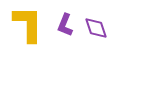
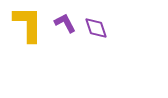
purple L-shape: moved 2 px up; rotated 130 degrees clockwise
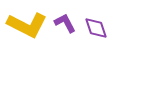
yellow L-shape: moved 1 px left, 1 px down; rotated 117 degrees clockwise
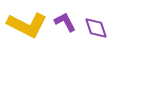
purple L-shape: moved 1 px up
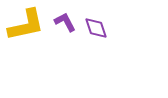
yellow L-shape: moved 1 px left; rotated 39 degrees counterclockwise
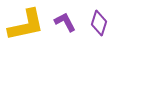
purple diamond: moved 3 px right, 5 px up; rotated 35 degrees clockwise
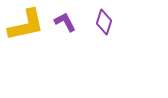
purple diamond: moved 5 px right, 1 px up
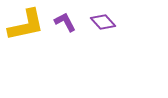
purple diamond: moved 1 px left; rotated 60 degrees counterclockwise
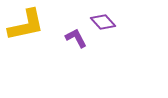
purple L-shape: moved 11 px right, 16 px down
